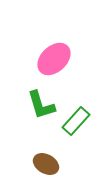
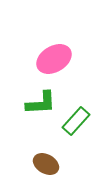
pink ellipse: rotated 12 degrees clockwise
green L-shape: moved 2 px up; rotated 76 degrees counterclockwise
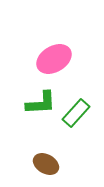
green rectangle: moved 8 px up
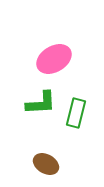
green rectangle: rotated 28 degrees counterclockwise
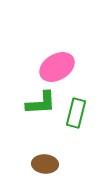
pink ellipse: moved 3 px right, 8 px down
brown ellipse: moved 1 px left; rotated 25 degrees counterclockwise
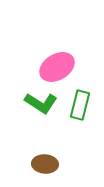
green L-shape: rotated 36 degrees clockwise
green rectangle: moved 4 px right, 8 px up
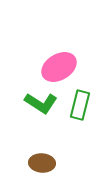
pink ellipse: moved 2 px right
brown ellipse: moved 3 px left, 1 px up
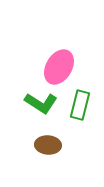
pink ellipse: rotated 28 degrees counterclockwise
brown ellipse: moved 6 px right, 18 px up
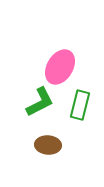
pink ellipse: moved 1 px right
green L-shape: moved 1 px left, 1 px up; rotated 60 degrees counterclockwise
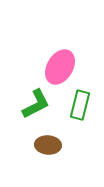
green L-shape: moved 4 px left, 2 px down
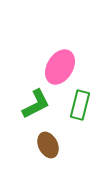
brown ellipse: rotated 60 degrees clockwise
